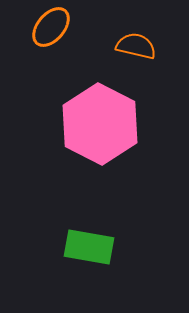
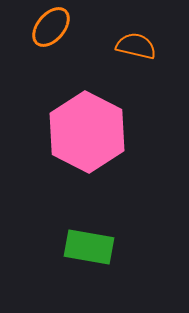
pink hexagon: moved 13 px left, 8 px down
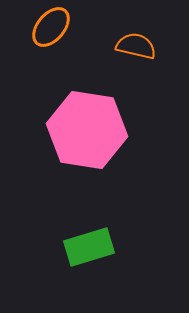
pink hexagon: moved 2 px up; rotated 18 degrees counterclockwise
green rectangle: rotated 27 degrees counterclockwise
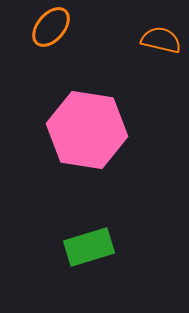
orange semicircle: moved 25 px right, 6 px up
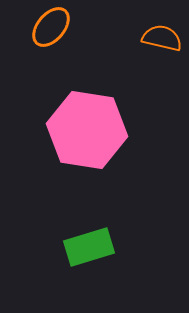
orange semicircle: moved 1 px right, 2 px up
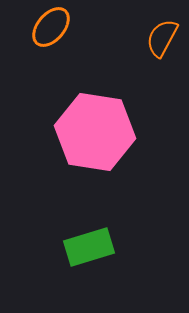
orange semicircle: rotated 75 degrees counterclockwise
pink hexagon: moved 8 px right, 2 px down
